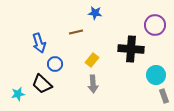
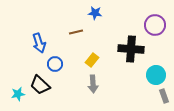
black trapezoid: moved 2 px left, 1 px down
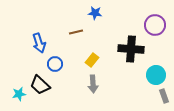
cyan star: moved 1 px right
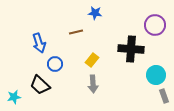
cyan star: moved 5 px left, 3 px down
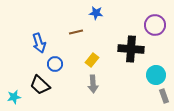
blue star: moved 1 px right
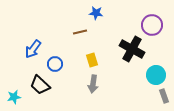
purple circle: moved 3 px left
brown line: moved 4 px right
blue arrow: moved 6 px left, 6 px down; rotated 54 degrees clockwise
black cross: moved 1 px right; rotated 25 degrees clockwise
yellow rectangle: rotated 56 degrees counterclockwise
gray arrow: rotated 12 degrees clockwise
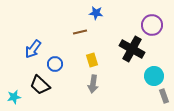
cyan circle: moved 2 px left, 1 px down
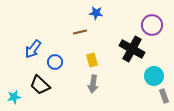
blue circle: moved 2 px up
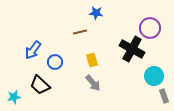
purple circle: moved 2 px left, 3 px down
blue arrow: moved 1 px down
gray arrow: moved 1 px up; rotated 48 degrees counterclockwise
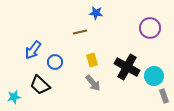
black cross: moved 5 px left, 18 px down
